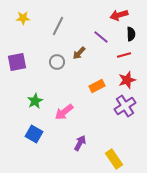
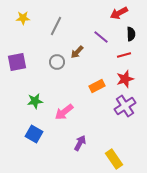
red arrow: moved 2 px up; rotated 12 degrees counterclockwise
gray line: moved 2 px left
brown arrow: moved 2 px left, 1 px up
red star: moved 2 px left, 1 px up
green star: rotated 21 degrees clockwise
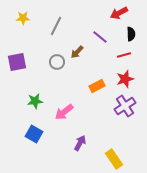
purple line: moved 1 px left
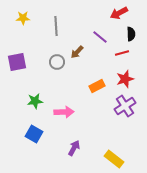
gray line: rotated 30 degrees counterclockwise
red line: moved 2 px left, 2 px up
pink arrow: rotated 144 degrees counterclockwise
purple arrow: moved 6 px left, 5 px down
yellow rectangle: rotated 18 degrees counterclockwise
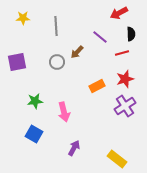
pink arrow: rotated 78 degrees clockwise
yellow rectangle: moved 3 px right
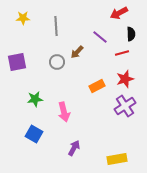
green star: moved 2 px up
yellow rectangle: rotated 48 degrees counterclockwise
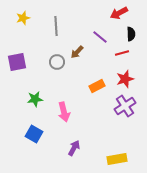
yellow star: rotated 16 degrees counterclockwise
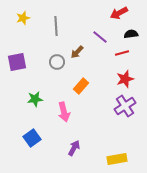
black semicircle: rotated 96 degrees counterclockwise
orange rectangle: moved 16 px left; rotated 21 degrees counterclockwise
blue square: moved 2 px left, 4 px down; rotated 24 degrees clockwise
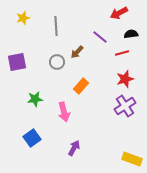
yellow rectangle: moved 15 px right; rotated 30 degrees clockwise
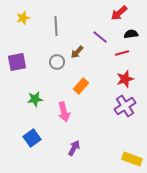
red arrow: rotated 12 degrees counterclockwise
